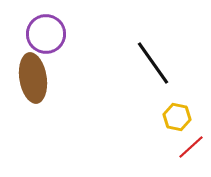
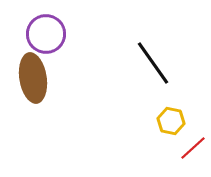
yellow hexagon: moved 6 px left, 4 px down
red line: moved 2 px right, 1 px down
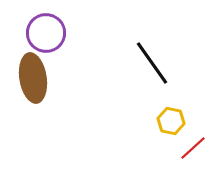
purple circle: moved 1 px up
black line: moved 1 px left
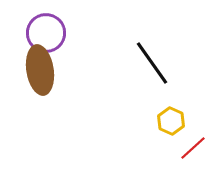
brown ellipse: moved 7 px right, 8 px up
yellow hexagon: rotated 12 degrees clockwise
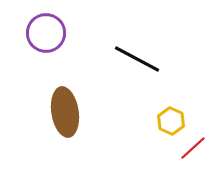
black line: moved 15 px left, 4 px up; rotated 27 degrees counterclockwise
brown ellipse: moved 25 px right, 42 px down
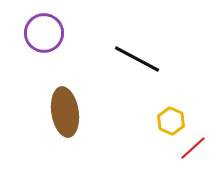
purple circle: moved 2 px left
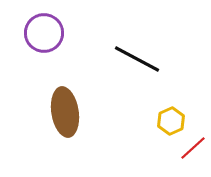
yellow hexagon: rotated 12 degrees clockwise
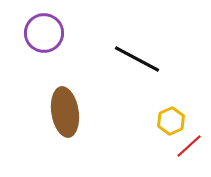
red line: moved 4 px left, 2 px up
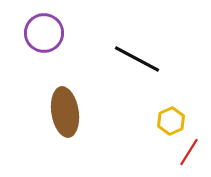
red line: moved 6 px down; rotated 16 degrees counterclockwise
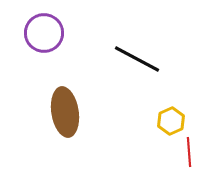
red line: rotated 36 degrees counterclockwise
